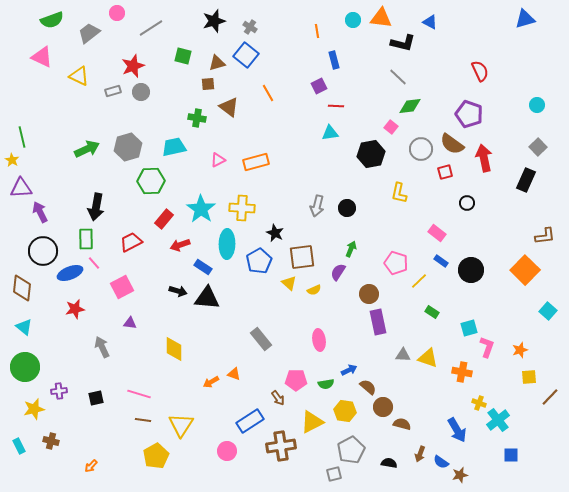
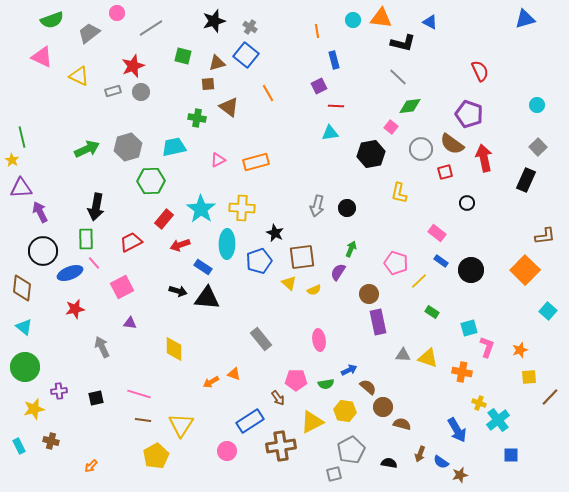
blue pentagon at (259, 261): rotated 10 degrees clockwise
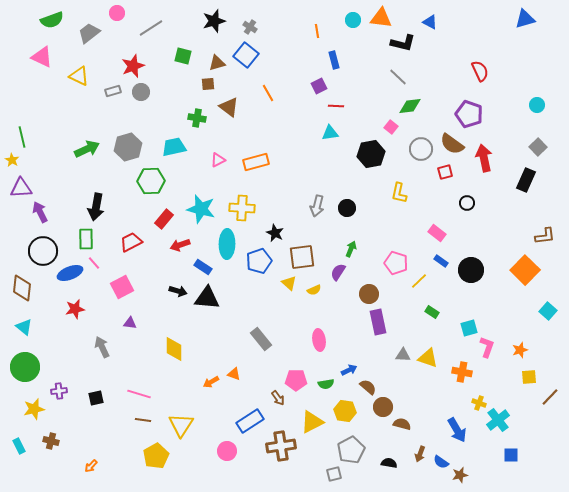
cyan star at (201, 209): rotated 20 degrees counterclockwise
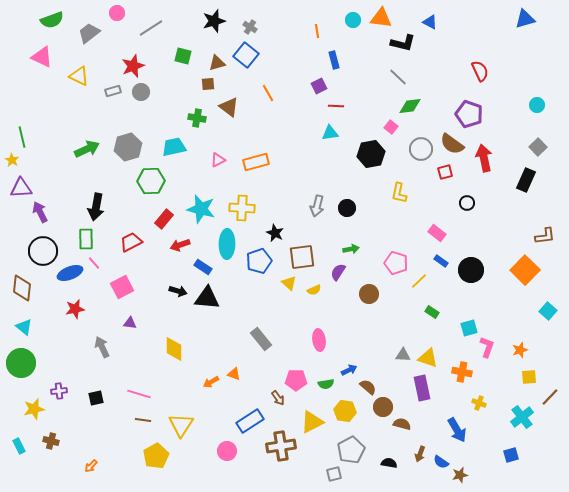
green arrow at (351, 249): rotated 56 degrees clockwise
purple rectangle at (378, 322): moved 44 px right, 66 px down
green circle at (25, 367): moved 4 px left, 4 px up
cyan cross at (498, 420): moved 24 px right, 3 px up
blue square at (511, 455): rotated 14 degrees counterclockwise
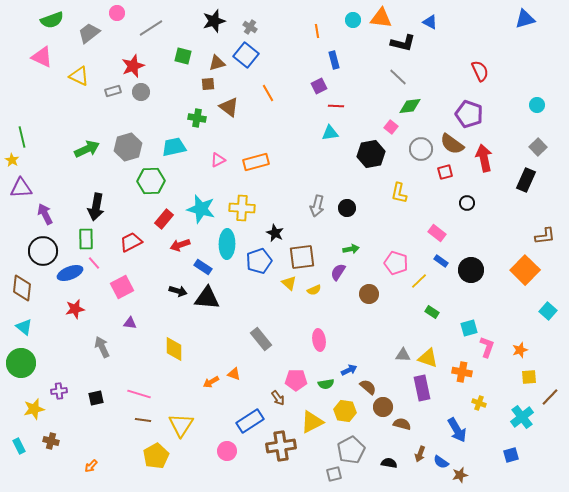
purple arrow at (40, 212): moved 5 px right, 2 px down
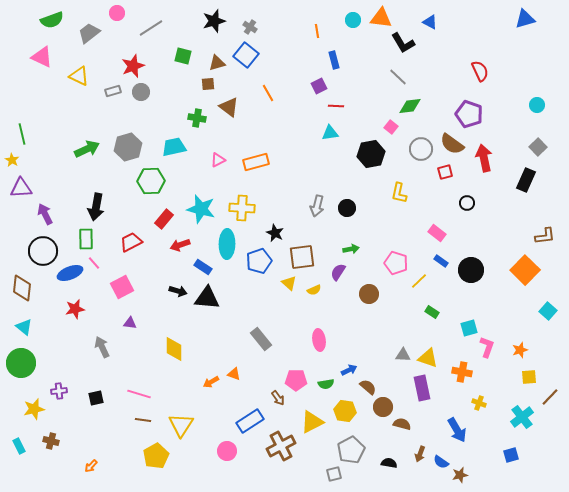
black L-shape at (403, 43): rotated 45 degrees clockwise
green line at (22, 137): moved 3 px up
brown cross at (281, 446): rotated 20 degrees counterclockwise
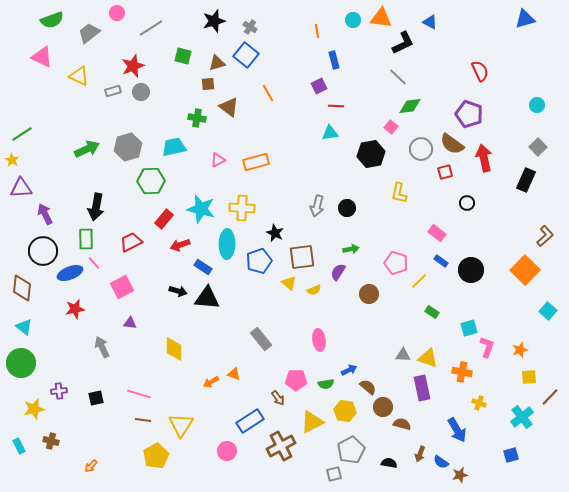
black L-shape at (403, 43): rotated 85 degrees counterclockwise
green line at (22, 134): rotated 70 degrees clockwise
brown L-shape at (545, 236): rotated 35 degrees counterclockwise
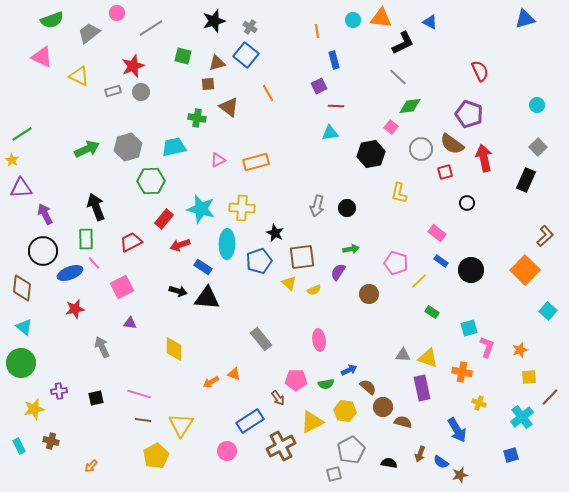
black arrow at (96, 207): rotated 148 degrees clockwise
brown semicircle at (402, 424): moved 1 px right, 2 px up
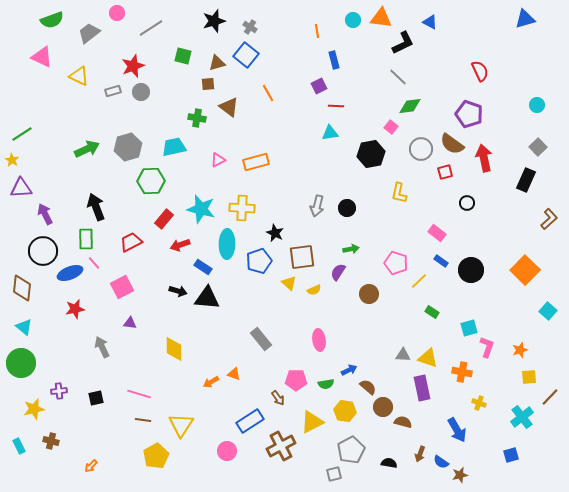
brown L-shape at (545, 236): moved 4 px right, 17 px up
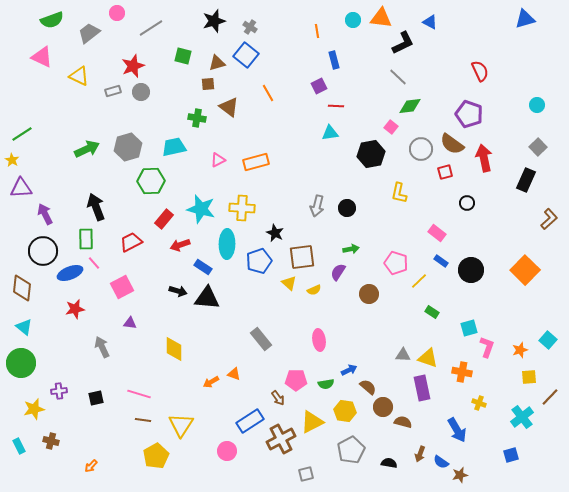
cyan square at (548, 311): moved 29 px down
brown cross at (281, 446): moved 7 px up
gray square at (334, 474): moved 28 px left
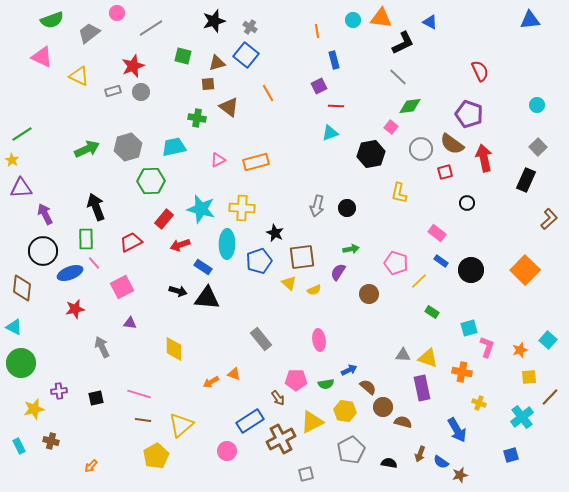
blue triangle at (525, 19): moved 5 px right, 1 px down; rotated 10 degrees clockwise
cyan triangle at (330, 133): rotated 12 degrees counterclockwise
cyan triangle at (24, 327): moved 10 px left; rotated 12 degrees counterclockwise
yellow triangle at (181, 425): rotated 16 degrees clockwise
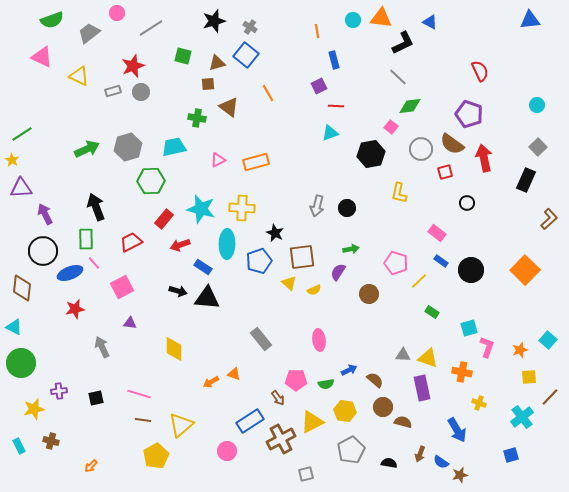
brown semicircle at (368, 387): moved 7 px right, 7 px up
